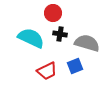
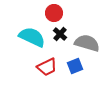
red circle: moved 1 px right
black cross: rotated 32 degrees clockwise
cyan semicircle: moved 1 px right, 1 px up
red trapezoid: moved 4 px up
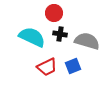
black cross: rotated 32 degrees counterclockwise
gray semicircle: moved 2 px up
blue square: moved 2 px left
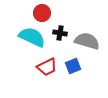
red circle: moved 12 px left
black cross: moved 1 px up
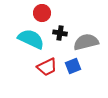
cyan semicircle: moved 1 px left, 2 px down
gray semicircle: moved 1 px left, 1 px down; rotated 30 degrees counterclockwise
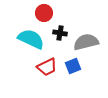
red circle: moved 2 px right
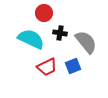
gray semicircle: rotated 65 degrees clockwise
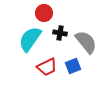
cyan semicircle: moved 1 px left; rotated 80 degrees counterclockwise
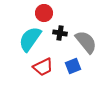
red trapezoid: moved 4 px left
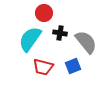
red trapezoid: rotated 40 degrees clockwise
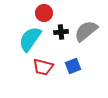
black cross: moved 1 px right, 1 px up; rotated 16 degrees counterclockwise
gray semicircle: moved 11 px up; rotated 90 degrees counterclockwise
